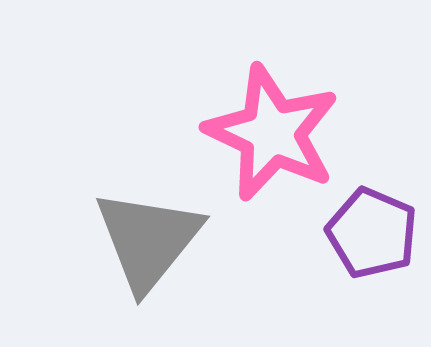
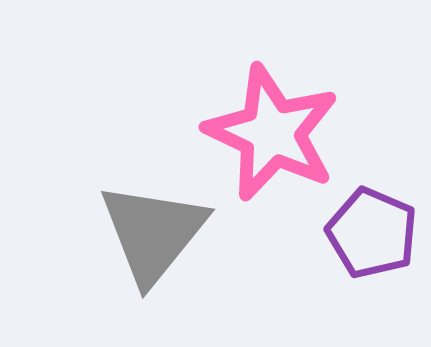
gray triangle: moved 5 px right, 7 px up
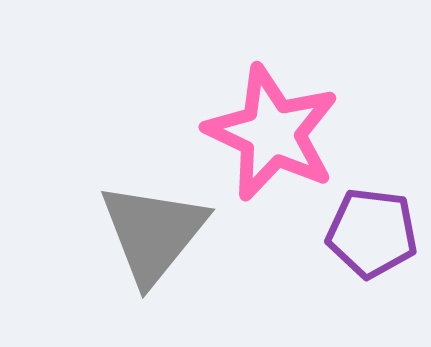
purple pentagon: rotated 16 degrees counterclockwise
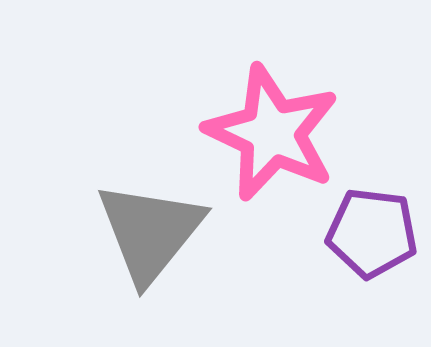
gray triangle: moved 3 px left, 1 px up
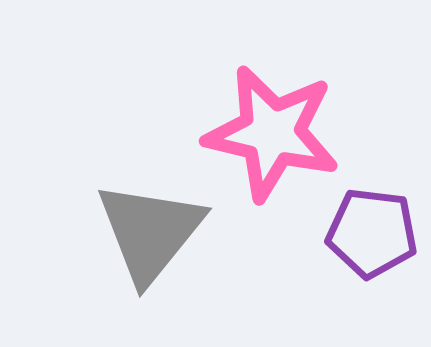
pink star: rotated 12 degrees counterclockwise
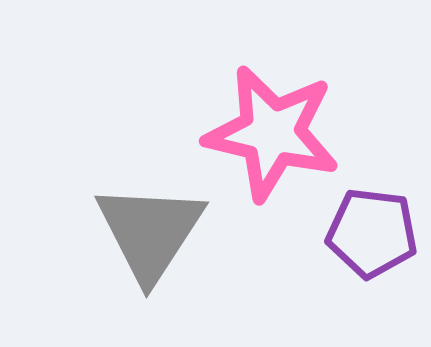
gray triangle: rotated 6 degrees counterclockwise
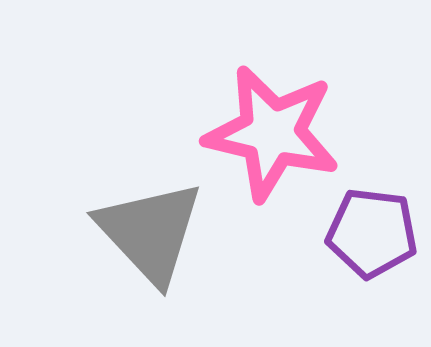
gray triangle: rotated 16 degrees counterclockwise
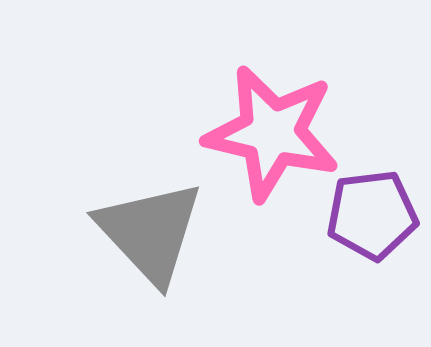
purple pentagon: moved 18 px up; rotated 14 degrees counterclockwise
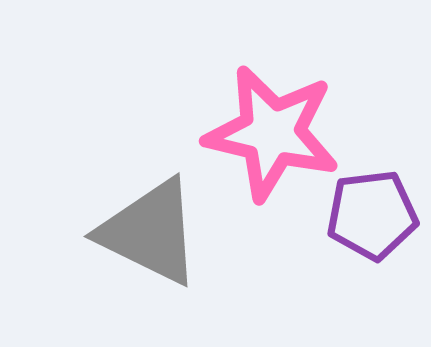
gray triangle: rotated 21 degrees counterclockwise
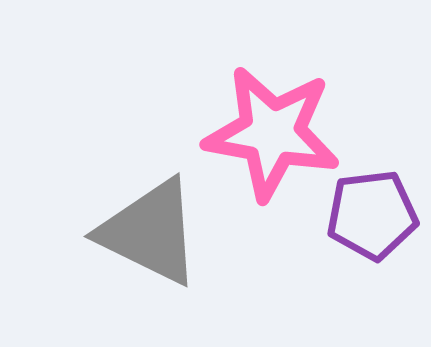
pink star: rotated 3 degrees counterclockwise
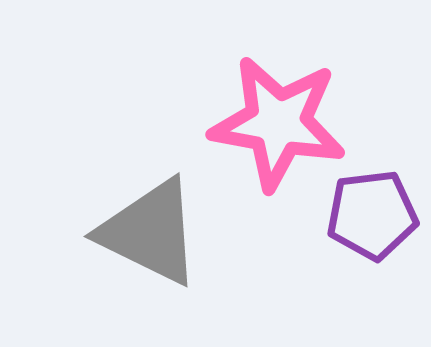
pink star: moved 6 px right, 10 px up
